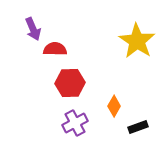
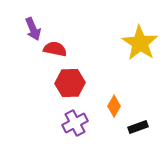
yellow star: moved 3 px right, 2 px down
red semicircle: rotated 10 degrees clockwise
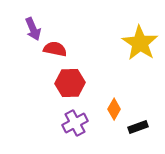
orange diamond: moved 3 px down
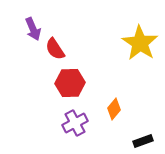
red semicircle: rotated 135 degrees counterclockwise
orange diamond: rotated 10 degrees clockwise
black rectangle: moved 5 px right, 14 px down
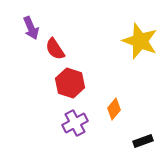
purple arrow: moved 2 px left, 1 px up
yellow star: moved 2 px up; rotated 12 degrees counterclockwise
red hexagon: rotated 20 degrees clockwise
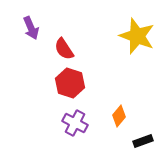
yellow star: moved 3 px left, 5 px up
red semicircle: moved 9 px right
orange diamond: moved 5 px right, 7 px down
purple cross: rotated 35 degrees counterclockwise
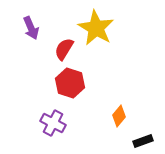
yellow star: moved 41 px left, 8 px up; rotated 9 degrees clockwise
red semicircle: rotated 65 degrees clockwise
purple cross: moved 22 px left
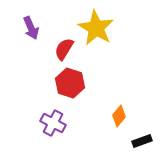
black rectangle: moved 1 px left
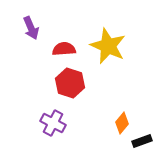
yellow star: moved 12 px right, 18 px down; rotated 6 degrees counterclockwise
red semicircle: rotated 55 degrees clockwise
orange diamond: moved 3 px right, 7 px down
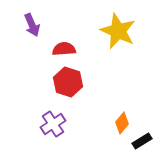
purple arrow: moved 1 px right, 3 px up
yellow star: moved 10 px right, 15 px up
red hexagon: moved 2 px left, 1 px up
purple cross: moved 1 px down; rotated 30 degrees clockwise
black rectangle: rotated 12 degrees counterclockwise
